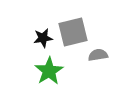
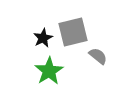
black star: rotated 18 degrees counterclockwise
gray semicircle: moved 1 px down; rotated 48 degrees clockwise
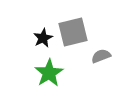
gray semicircle: moved 3 px right; rotated 60 degrees counterclockwise
green star: moved 2 px down
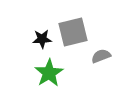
black star: moved 1 px left, 1 px down; rotated 24 degrees clockwise
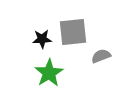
gray square: rotated 8 degrees clockwise
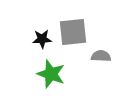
gray semicircle: rotated 24 degrees clockwise
green star: moved 2 px right, 1 px down; rotated 20 degrees counterclockwise
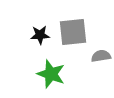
black star: moved 2 px left, 4 px up
gray semicircle: rotated 12 degrees counterclockwise
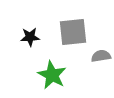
black star: moved 10 px left, 2 px down
green star: moved 1 px right, 1 px down; rotated 8 degrees clockwise
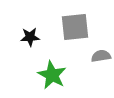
gray square: moved 2 px right, 5 px up
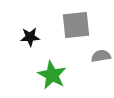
gray square: moved 1 px right, 2 px up
